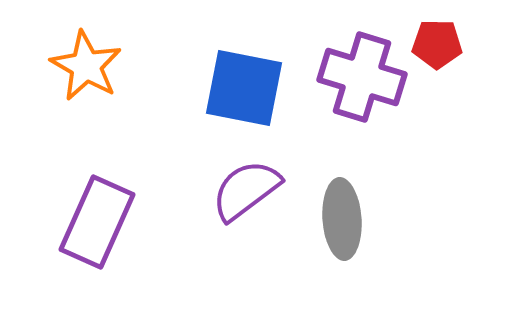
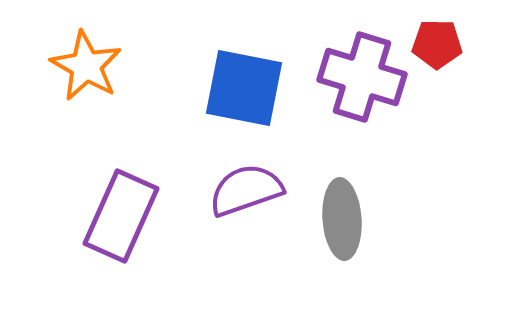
purple semicircle: rotated 18 degrees clockwise
purple rectangle: moved 24 px right, 6 px up
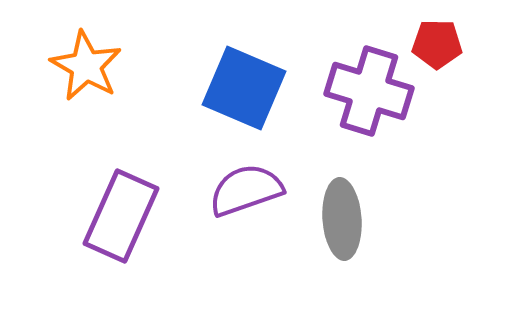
purple cross: moved 7 px right, 14 px down
blue square: rotated 12 degrees clockwise
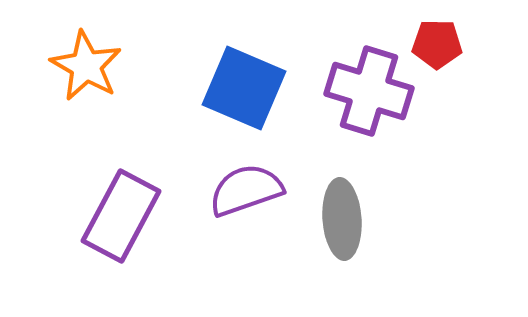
purple rectangle: rotated 4 degrees clockwise
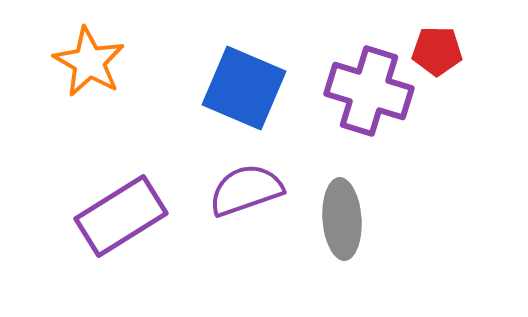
red pentagon: moved 7 px down
orange star: moved 3 px right, 4 px up
purple rectangle: rotated 30 degrees clockwise
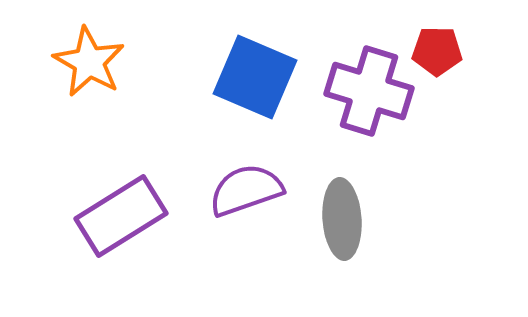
blue square: moved 11 px right, 11 px up
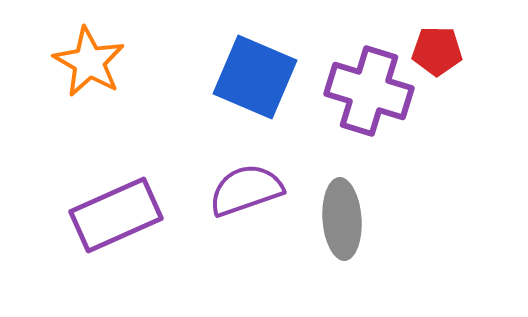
purple rectangle: moved 5 px left, 1 px up; rotated 8 degrees clockwise
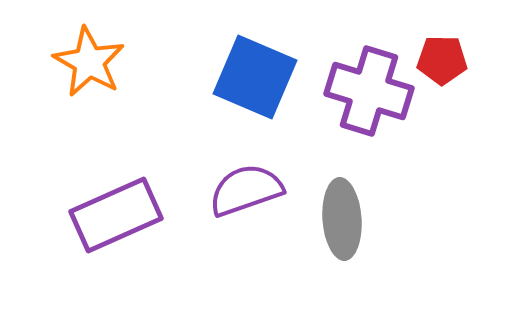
red pentagon: moved 5 px right, 9 px down
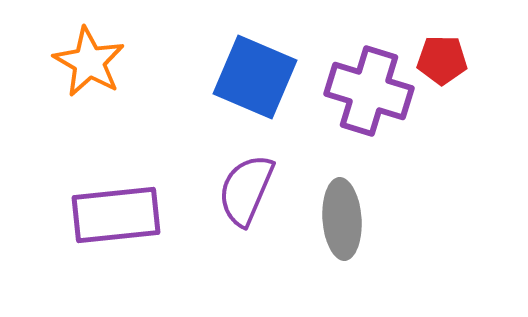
purple semicircle: rotated 48 degrees counterclockwise
purple rectangle: rotated 18 degrees clockwise
